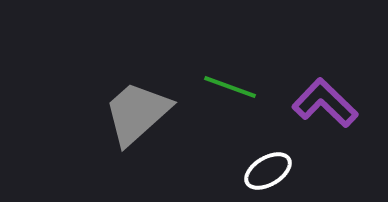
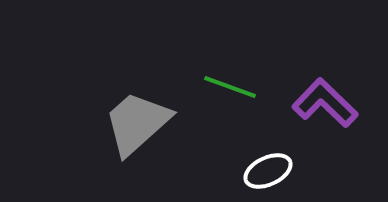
gray trapezoid: moved 10 px down
white ellipse: rotated 6 degrees clockwise
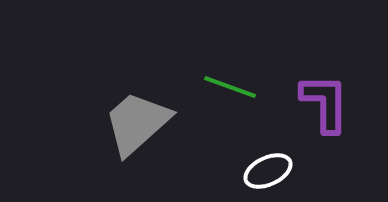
purple L-shape: rotated 46 degrees clockwise
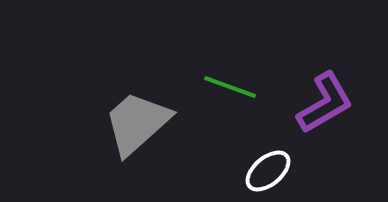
purple L-shape: rotated 60 degrees clockwise
white ellipse: rotated 15 degrees counterclockwise
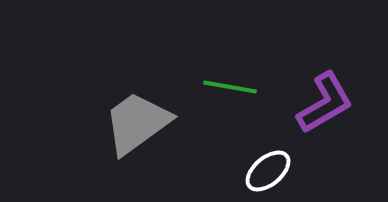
green line: rotated 10 degrees counterclockwise
gray trapezoid: rotated 6 degrees clockwise
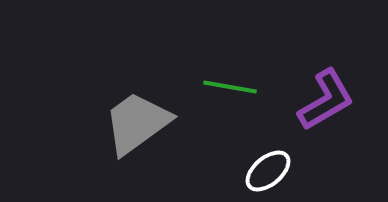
purple L-shape: moved 1 px right, 3 px up
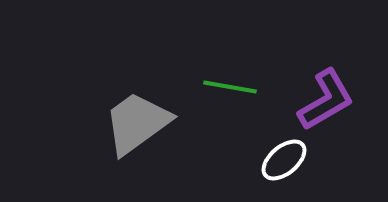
white ellipse: moved 16 px right, 11 px up
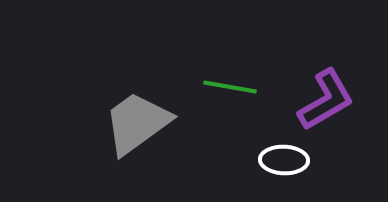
white ellipse: rotated 42 degrees clockwise
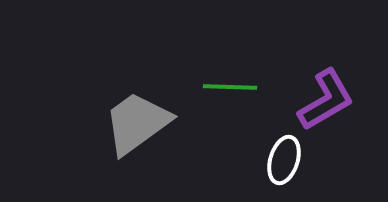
green line: rotated 8 degrees counterclockwise
white ellipse: rotated 75 degrees counterclockwise
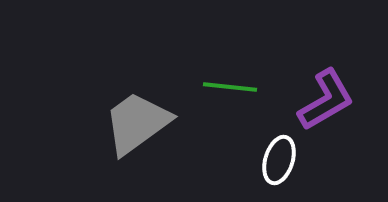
green line: rotated 4 degrees clockwise
white ellipse: moved 5 px left
